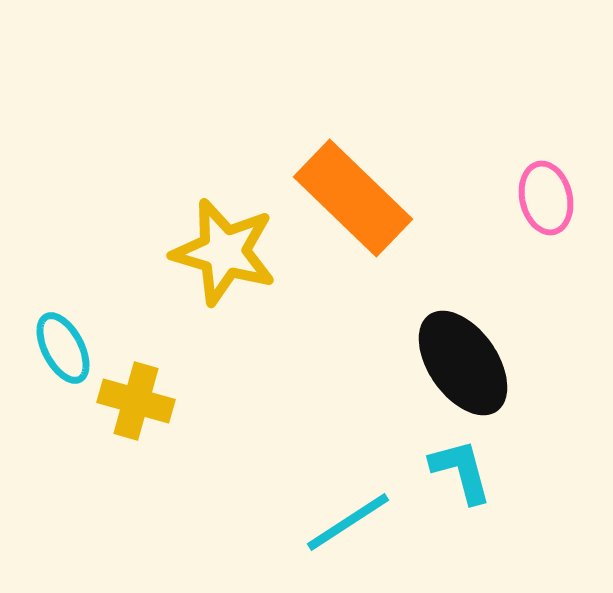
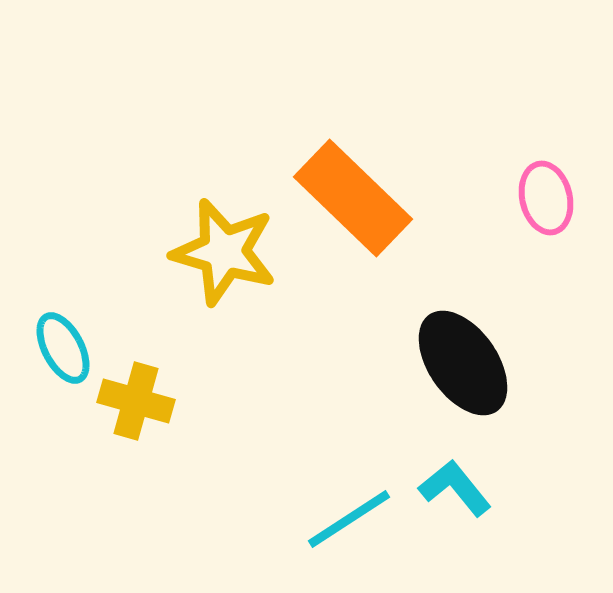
cyan L-shape: moved 6 px left, 17 px down; rotated 24 degrees counterclockwise
cyan line: moved 1 px right, 3 px up
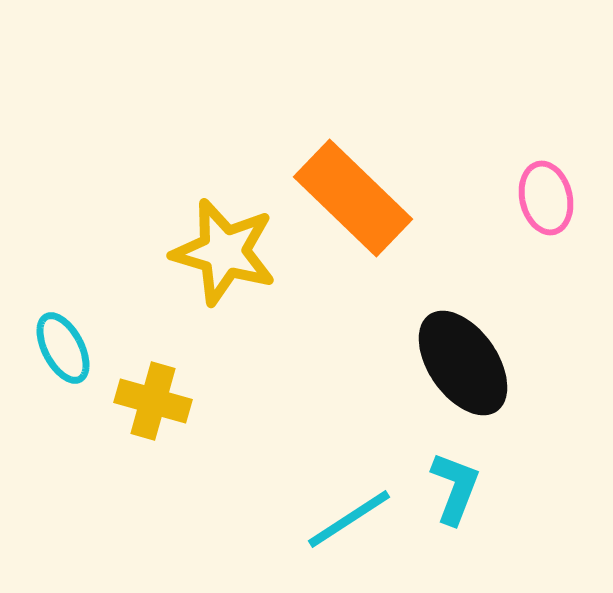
yellow cross: moved 17 px right
cyan L-shape: rotated 60 degrees clockwise
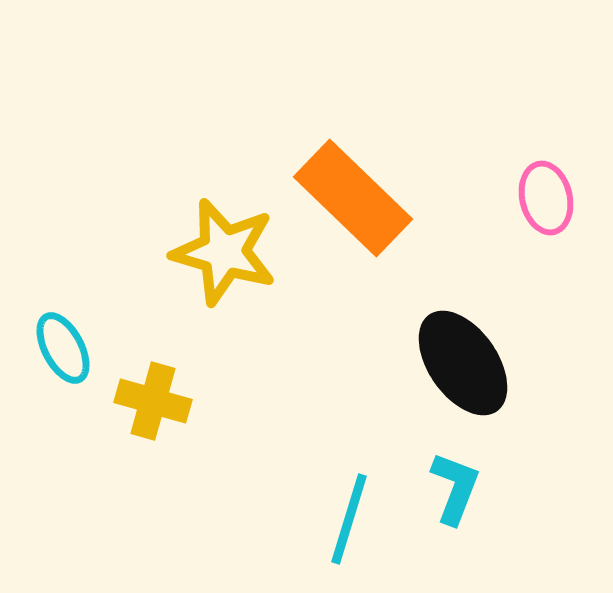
cyan line: rotated 40 degrees counterclockwise
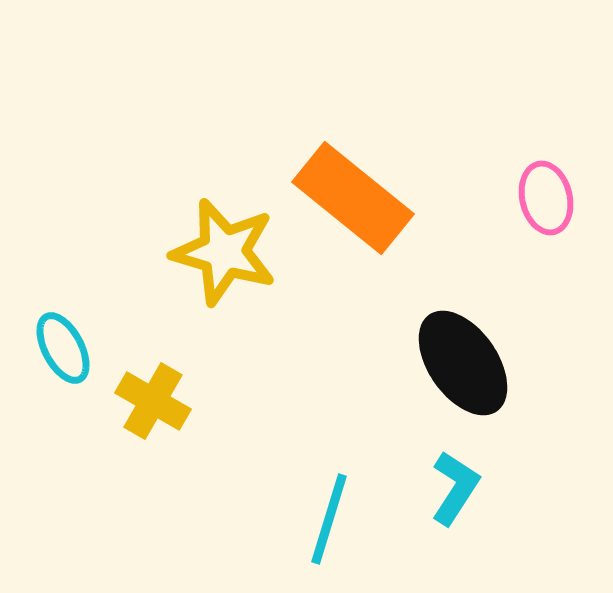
orange rectangle: rotated 5 degrees counterclockwise
yellow cross: rotated 14 degrees clockwise
cyan L-shape: rotated 12 degrees clockwise
cyan line: moved 20 px left
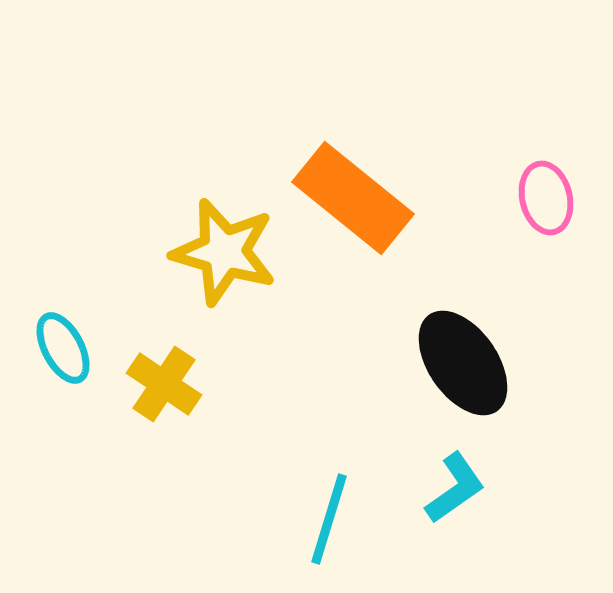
yellow cross: moved 11 px right, 17 px up; rotated 4 degrees clockwise
cyan L-shape: rotated 22 degrees clockwise
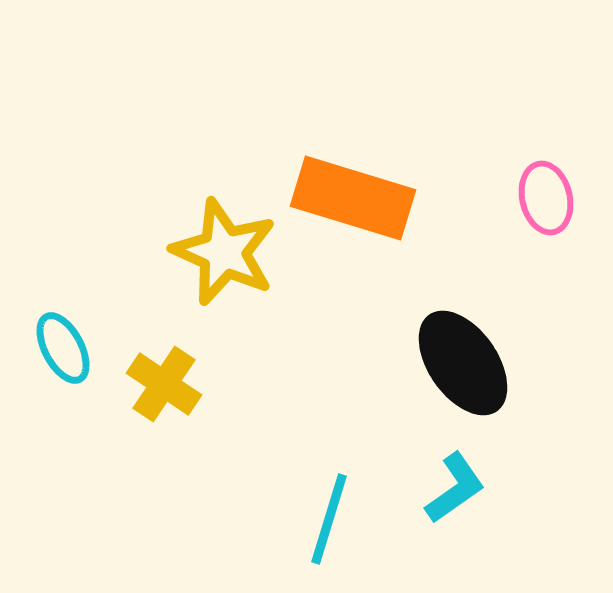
orange rectangle: rotated 22 degrees counterclockwise
yellow star: rotated 8 degrees clockwise
